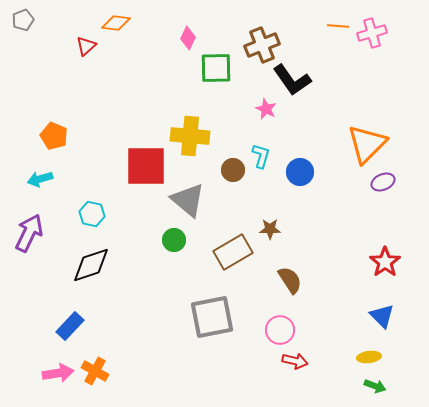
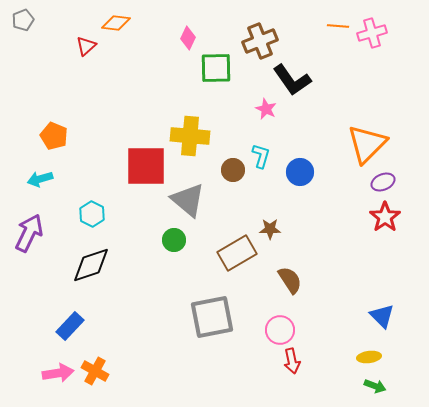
brown cross: moved 2 px left, 4 px up
cyan hexagon: rotated 15 degrees clockwise
brown rectangle: moved 4 px right, 1 px down
red star: moved 45 px up
red arrow: moved 3 px left; rotated 65 degrees clockwise
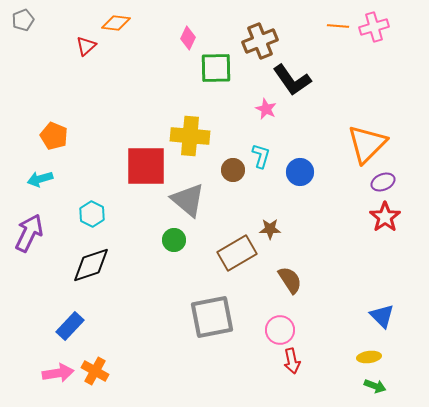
pink cross: moved 2 px right, 6 px up
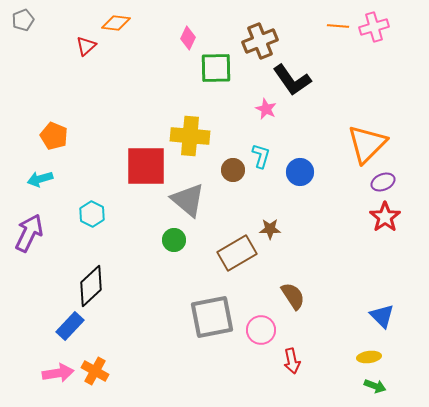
black diamond: moved 21 px down; rotated 24 degrees counterclockwise
brown semicircle: moved 3 px right, 16 px down
pink circle: moved 19 px left
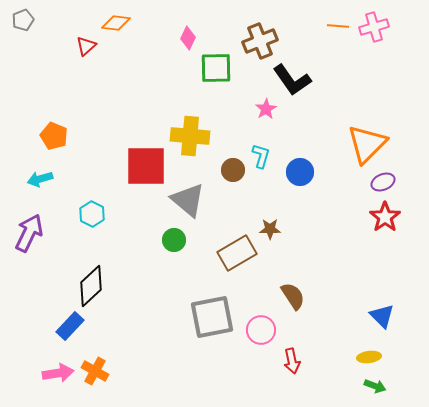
pink star: rotated 15 degrees clockwise
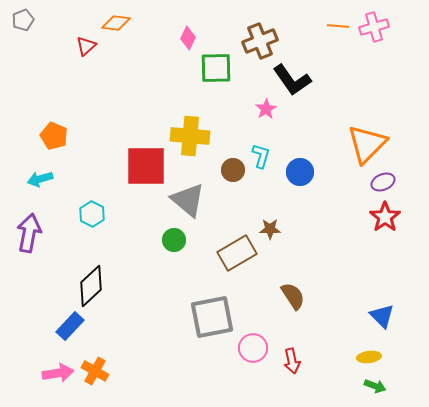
purple arrow: rotated 15 degrees counterclockwise
pink circle: moved 8 px left, 18 px down
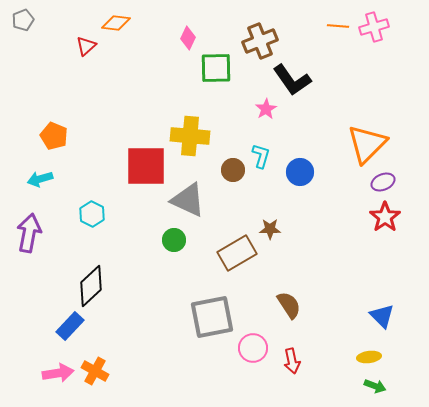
gray triangle: rotated 15 degrees counterclockwise
brown semicircle: moved 4 px left, 9 px down
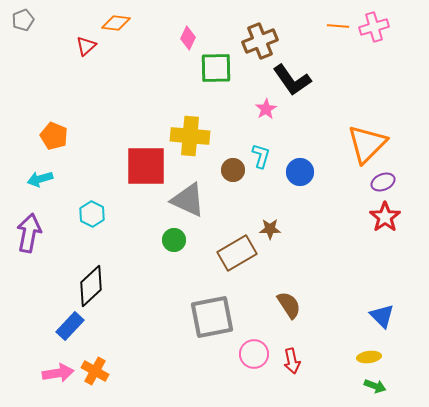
pink circle: moved 1 px right, 6 px down
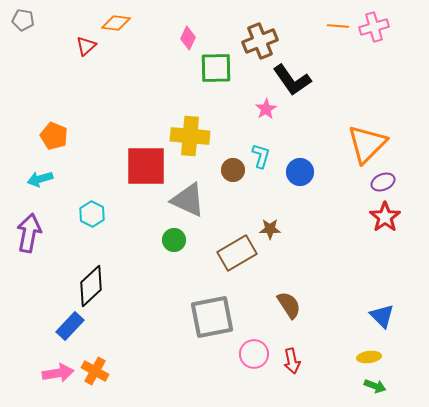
gray pentagon: rotated 30 degrees clockwise
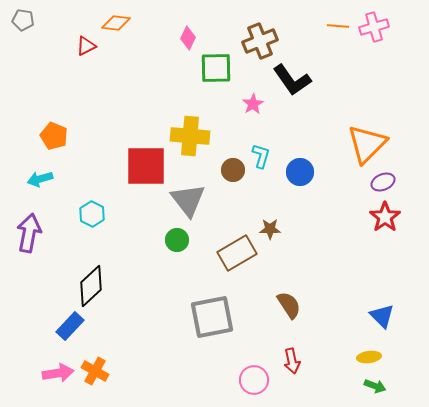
red triangle: rotated 15 degrees clockwise
pink star: moved 13 px left, 5 px up
gray triangle: rotated 27 degrees clockwise
green circle: moved 3 px right
pink circle: moved 26 px down
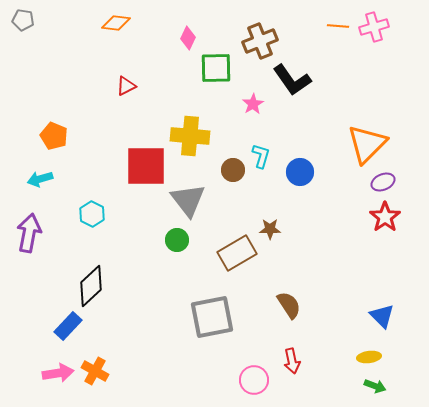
red triangle: moved 40 px right, 40 px down
blue rectangle: moved 2 px left
